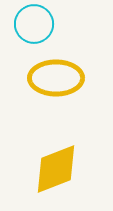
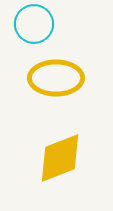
yellow diamond: moved 4 px right, 11 px up
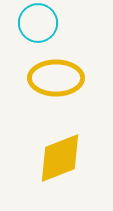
cyan circle: moved 4 px right, 1 px up
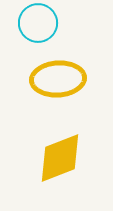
yellow ellipse: moved 2 px right, 1 px down; rotated 4 degrees counterclockwise
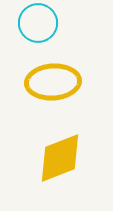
yellow ellipse: moved 5 px left, 3 px down
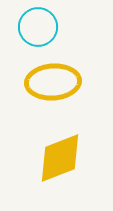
cyan circle: moved 4 px down
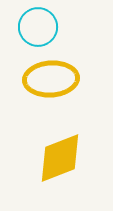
yellow ellipse: moved 2 px left, 3 px up
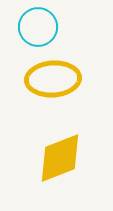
yellow ellipse: moved 2 px right
